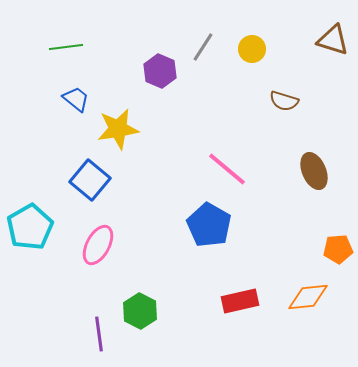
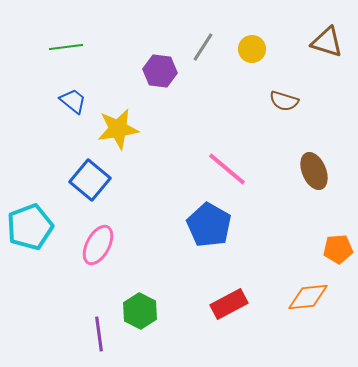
brown triangle: moved 6 px left, 2 px down
purple hexagon: rotated 16 degrees counterclockwise
blue trapezoid: moved 3 px left, 2 px down
cyan pentagon: rotated 9 degrees clockwise
red rectangle: moved 11 px left, 3 px down; rotated 15 degrees counterclockwise
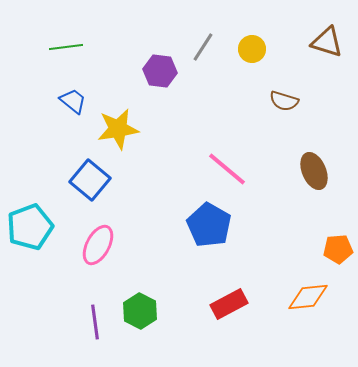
purple line: moved 4 px left, 12 px up
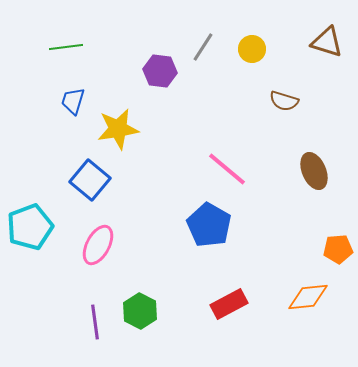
blue trapezoid: rotated 112 degrees counterclockwise
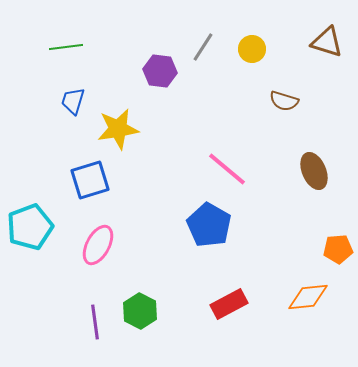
blue square: rotated 33 degrees clockwise
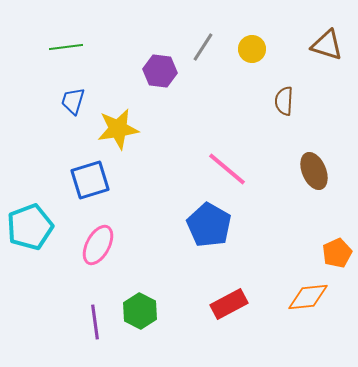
brown triangle: moved 3 px down
brown semicircle: rotated 76 degrees clockwise
orange pentagon: moved 1 px left, 4 px down; rotated 20 degrees counterclockwise
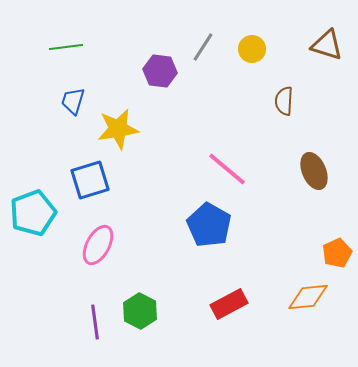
cyan pentagon: moved 3 px right, 14 px up
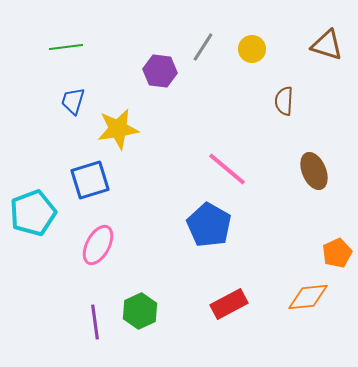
green hexagon: rotated 8 degrees clockwise
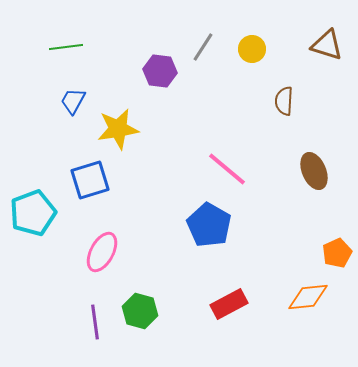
blue trapezoid: rotated 12 degrees clockwise
pink ellipse: moved 4 px right, 7 px down
green hexagon: rotated 20 degrees counterclockwise
